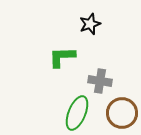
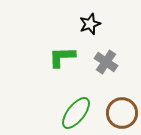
gray cross: moved 6 px right, 19 px up; rotated 25 degrees clockwise
green ellipse: moved 1 px left; rotated 16 degrees clockwise
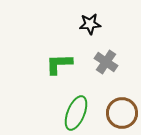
black star: rotated 15 degrees clockwise
green L-shape: moved 3 px left, 7 px down
green ellipse: rotated 16 degrees counterclockwise
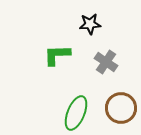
green L-shape: moved 2 px left, 9 px up
brown circle: moved 1 px left, 5 px up
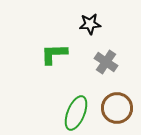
green L-shape: moved 3 px left, 1 px up
brown circle: moved 4 px left
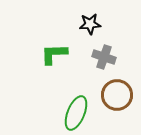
gray cross: moved 2 px left, 5 px up; rotated 15 degrees counterclockwise
brown circle: moved 13 px up
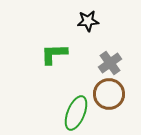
black star: moved 2 px left, 3 px up
gray cross: moved 6 px right, 6 px down; rotated 35 degrees clockwise
brown circle: moved 8 px left, 1 px up
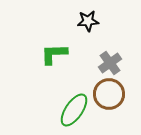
green ellipse: moved 2 px left, 3 px up; rotated 12 degrees clockwise
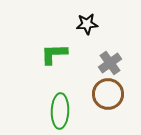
black star: moved 1 px left, 3 px down
brown circle: moved 1 px left
green ellipse: moved 14 px left, 1 px down; rotated 32 degrees counterclockwise
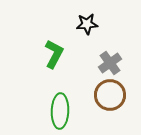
green L-shape: rotated 120 degrees clockwise
brown circle: moved 2 px right, 1 px down
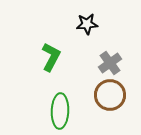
green L-shape: moved 3 px left, 3 px down
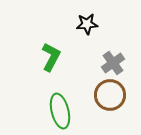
gray cross: moved 3 px right
green ellipse: rotated 16 degrees counterclockwise
